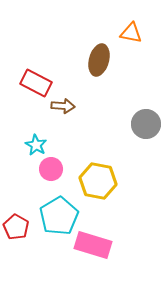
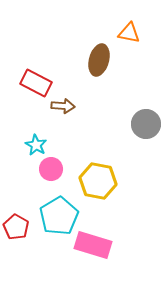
orange triangle: moved 2 px left
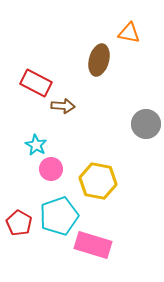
cyan pentagon: rotated 12 degrees clockwise
red pentagon: moved 3 px right, 4 px up
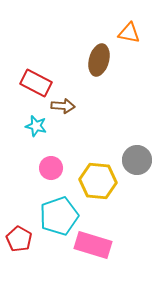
gray circle: moved 9 px left, 36 px down
cyan star: moved 19 px up; rotated 15 degrees counterclockwise
pink circle: moved 1 px up
yellow hexagon: rotated 6 degrees counterclockwise
red pentagon: moved 16 px down
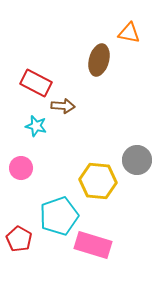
pink circle: moved 30 px left
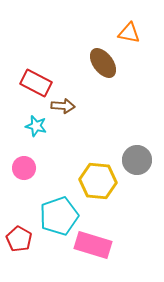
brown ellipse: moved 4 px right, 3 px down; rotated 52 degrees counterclockwise
pink circle: moved 3 px right
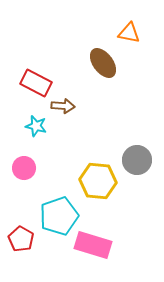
red pentagon: moved 2 px right
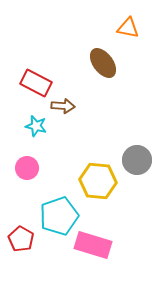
orange triangle: moved 1 px left, 5 px up
pink circle: moved 3 px right
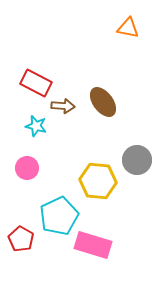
brown ellipse: moved 39 px down
cyan pentagon: rotated 6 degrees counterclockwise
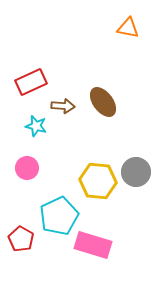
red rectangle: moved 5 px left, 1 px up; rotated 52 degrees counterclockwise
gray circle: moved 1 px left, 12 px down
